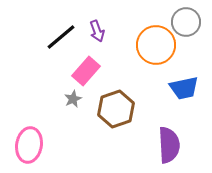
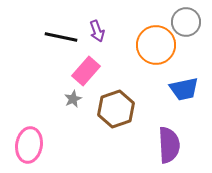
black line: rotated 52 degrees clockwise
blue trapezoid: moved 1 px down
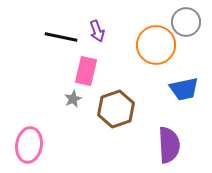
pink rectangle: rotated 28 degrees counterclockwise
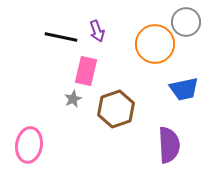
orange circle: moved 1 px left, 1 px up
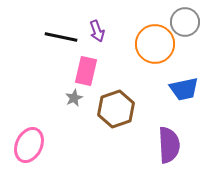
gray circle: moved 1 px left
gray star: moved 1 px right, 1 px up
pink ellipse: rotated 16 degrees clockwise
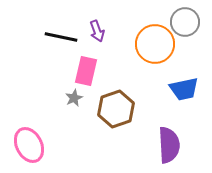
pink ellipse: rotated 52 degrees counterclockwise
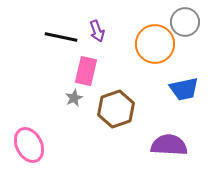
purple semicircle: rotated 84 degrees counterclockwise
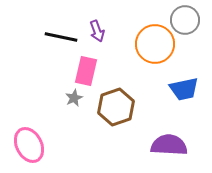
gray circle: moved 2 px up
brown hexagon: moved 2 px up
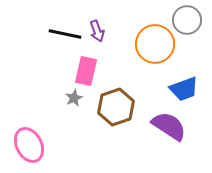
gray circle: moved 2 px right
black line: moved 4 px right, 3 px up
blue trapezoid: rotated 8 degrees counterclockwise
purple semicircle: moved 19 px up; rotated 30 degrees clockwise
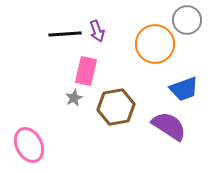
black line: rotated 16 degrees counterclockwise
brown hexagon: rotated 9 degrees clockwise
